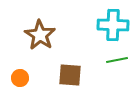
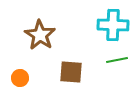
brown square: moved 1 px right, 3 px up
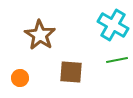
cyan cross: rotated 28 degrees clockwise
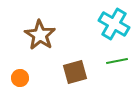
cyan cross: moved 1 px right, 1 px up
green line: moved 1 px down
brown square: moved 4 px right; rotated 20 degrees counterclockwise
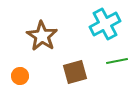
cyan cross: moved 9 px left; rotated 32 degrees clockwise
brown star: moved 2 px right, 1 px down
orange circle: moved 2 px up
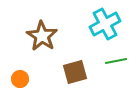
green line: moved 1 px left
orange circle: moved 3 px down
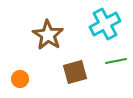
brown star: moved 6 px right, 1 px up
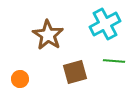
green line: moved 2 px left; rotated 15 degrees clockwise
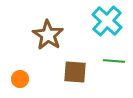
cyan cross: moved 2 px right, 3 px up; rotated 20 degrees counterclockwise
brown square: rotated 20 degrees clockwise
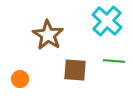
brown square: moved 2 px up
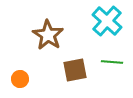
green line: moved 2 px left, 1 px down
brown square: rotated 15 degrees counterclockwise
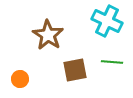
cyan cross: rotated 16 degrees counterclockwise
